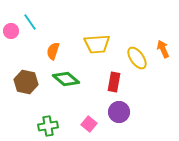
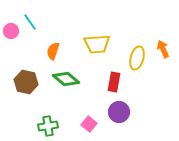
yellow ellipse: rotated 50 degrees clockwise
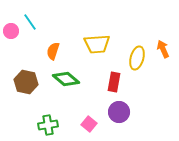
green cross: moved 1 px up
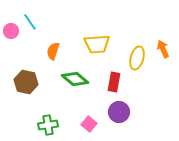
green diamond: moved 9 px right
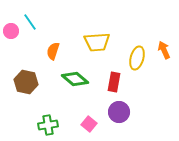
yellow trapezoid: moved 2 px up
orange arrow: moved 1 px right, 1 px down
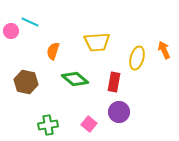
cyan line: rotated 30 degrees counterclockwise
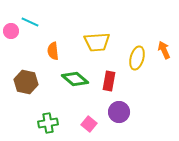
orange semicircle: rotated 24 degrees counterclockwise
red rectangle: moved 5 px left, 1 px up
green cross: moved 2 px up
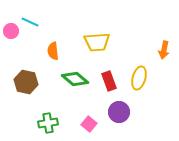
orange arrow: rotated 144 degrees counterclockwise
yellow ellipse: moved 2 px right, 20 px down
red rectangle: rotated 30 degrees counterclockwise
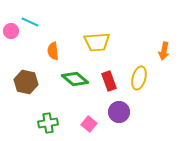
orange arrow: moved 1 px down
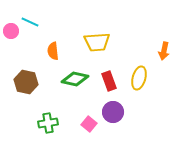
green diamond: rotated 28 degrees counterclockwise
purple circle: moved 6 px left
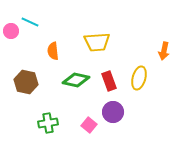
green diamond: moved 1 px right, 1 px down
pink square: moved 1 px down
